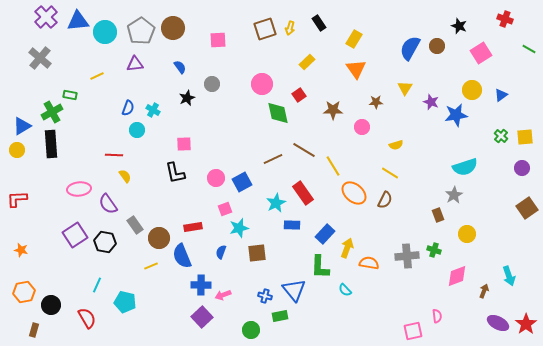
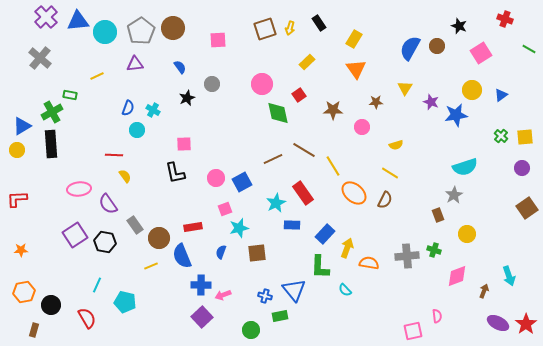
orange star at (21, 250): rotated 16 degrees counterclockwise
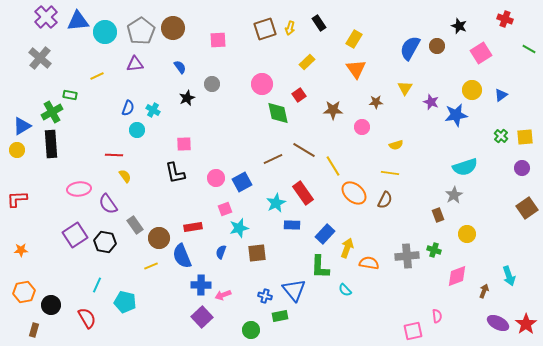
yellow line at (390, 173): rotated 24 degrees counterclockwise
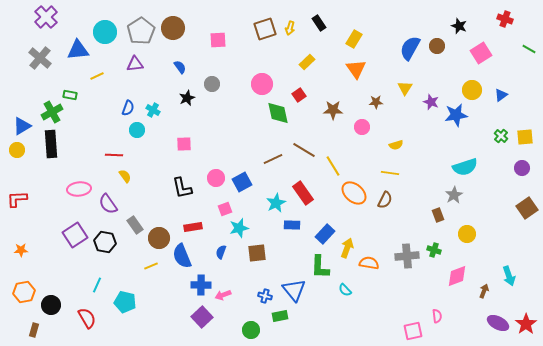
blue triangle at (78, 21): moved 29 px down
black L-shape at (175, 173): moved 7 px right, 15 px down
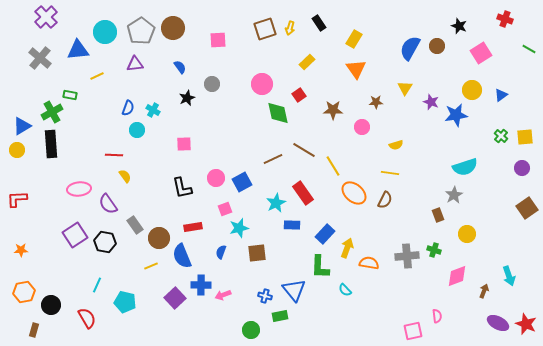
purple square at (202, 317): moved 27 px left, 19 px up
red star at (526, 324): rotated 15 degrees counterclockwise
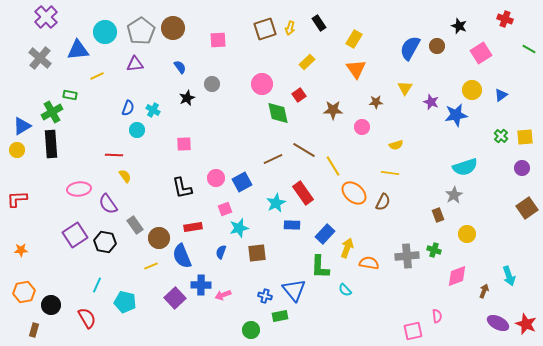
brown semicircle at (385, 200): moved 2 px left, 2 px down
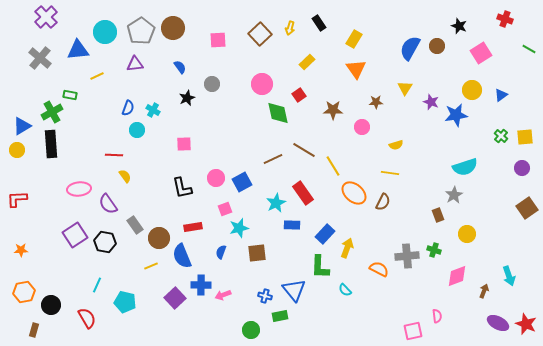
brown square at (265, 29): moved 5 px left, 5 px down; rotated 25 degrees counterclockwise
orange semicircle at (369, 263): moved 10 px right, 6 px down; rotated 18 degrees clockwise
